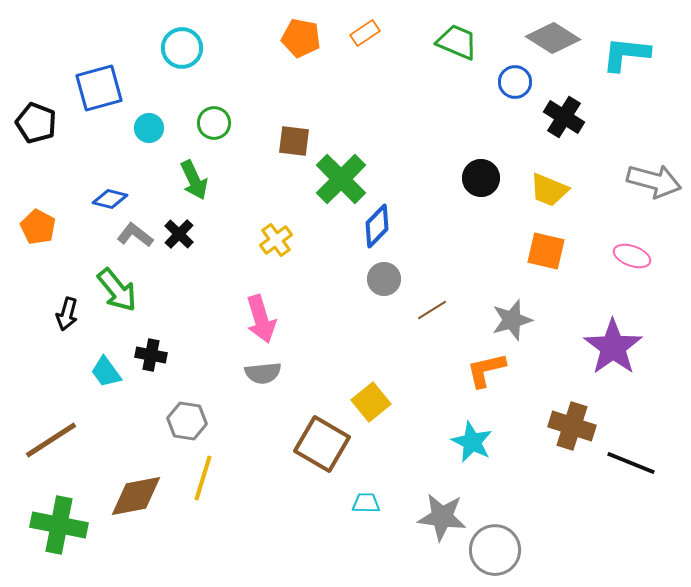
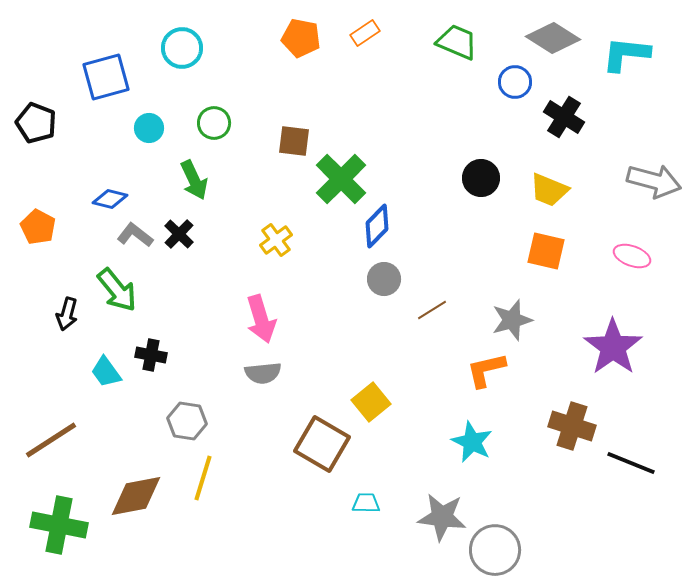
blue square at (99, 88): moved 7 px right, 11 px up
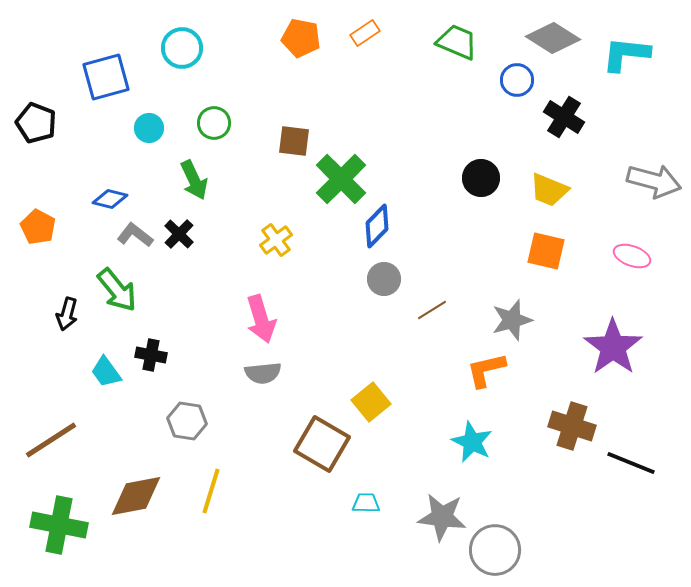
blue circle at (515, 82): moved 2 px right, 2 px up
yellow line at (203, 478): moved 8 px right, 13 px down
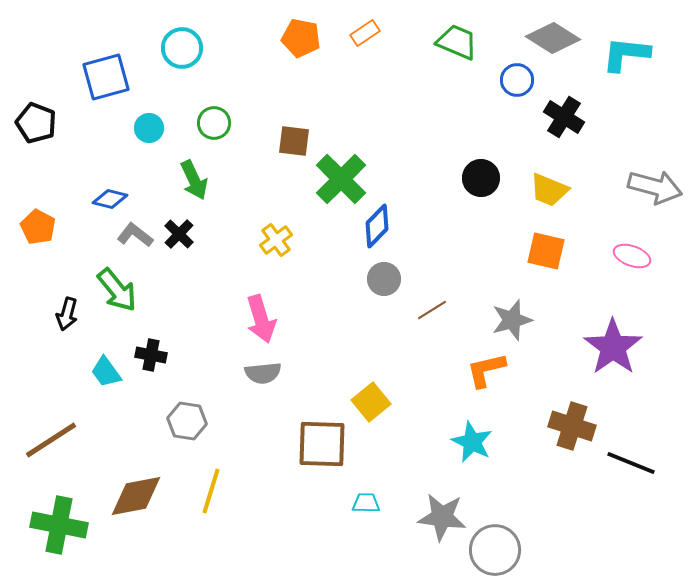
gray arrow at (654, 181): moved 1 px right, 6 px down
brown square at (322, 444): rotated 28 degrees counterclockwise
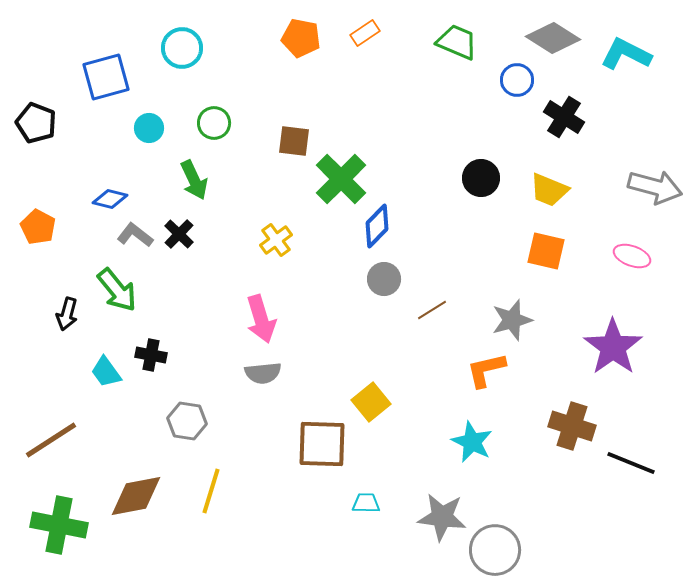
cyan L-shape at (626, 54): rotated 21 degrees clockwise
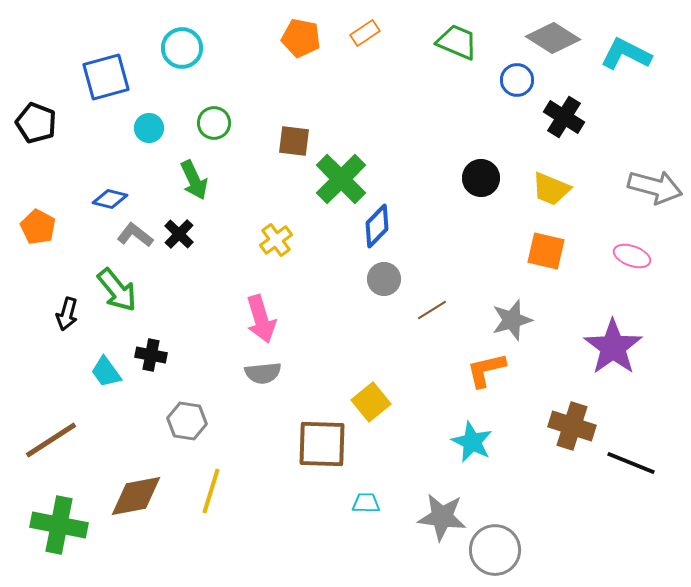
yellow trapezoid at (549, 190): moved 2 px right, 1 px up
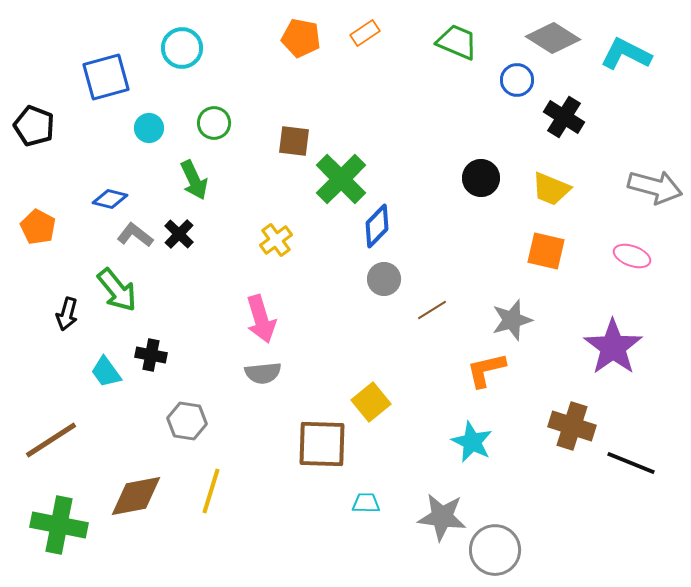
black pentagon at (36, 123): moved 2 px left, 3 px down
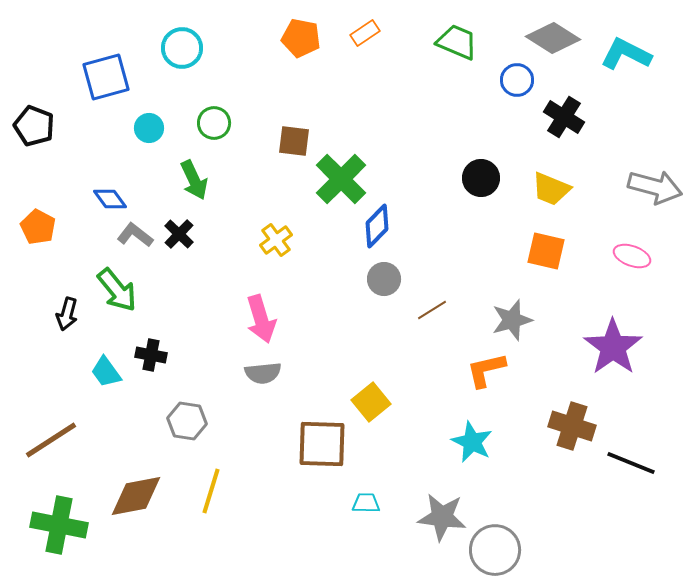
blue diamond at (110, 199): rotated 40 degrees clockwise
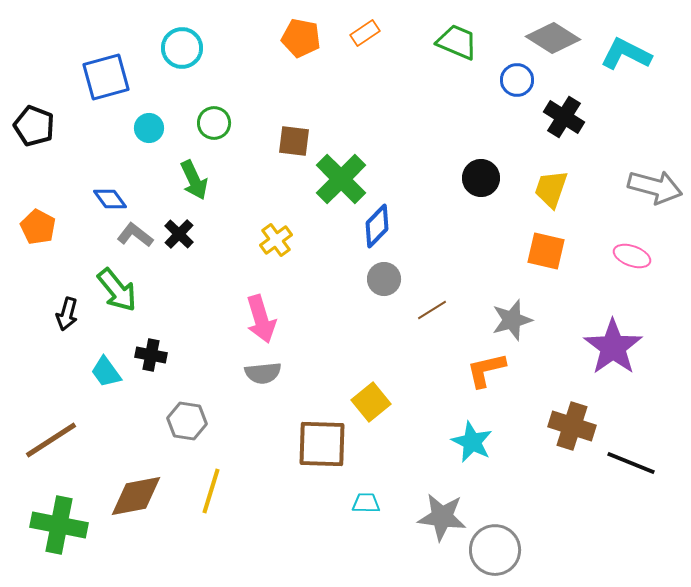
yellow trapezoid at (551, 189): rotated 87 degrees clockwise
